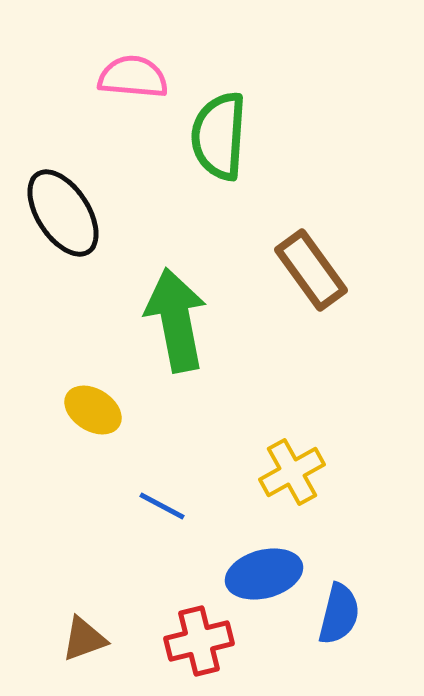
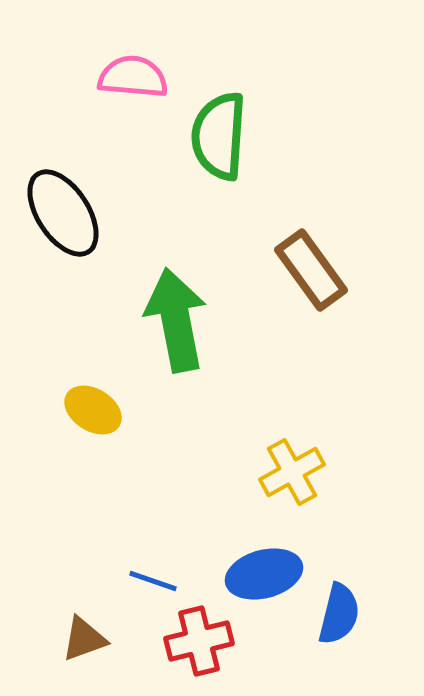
blue line: moved 9 px left, 75 px down; rotated 9 degrees counterclockwise
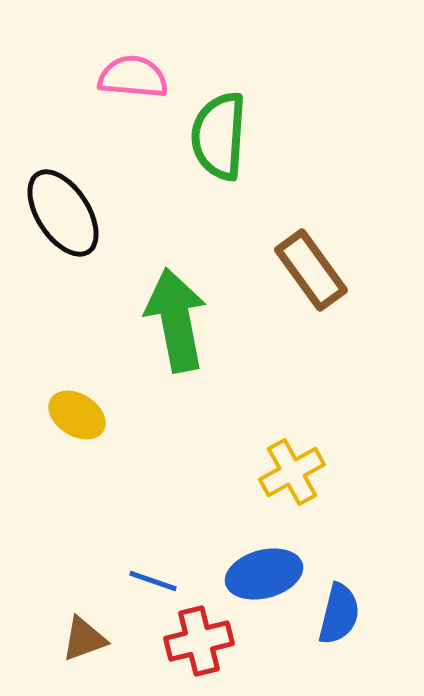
yellow ellipse: moved 16 px left, 5 px down
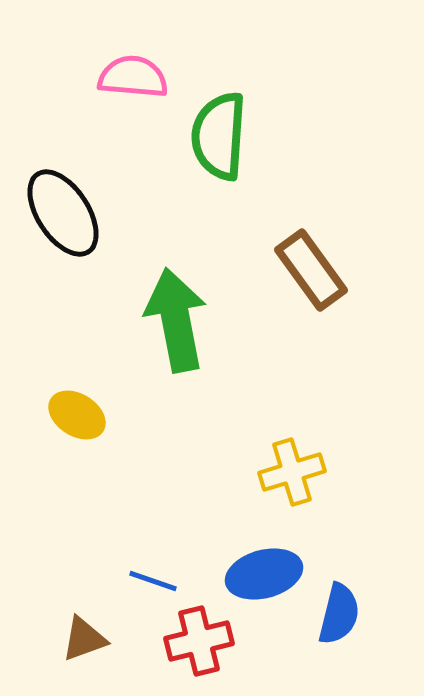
yellow cross: rotated 12 degrees clockwise
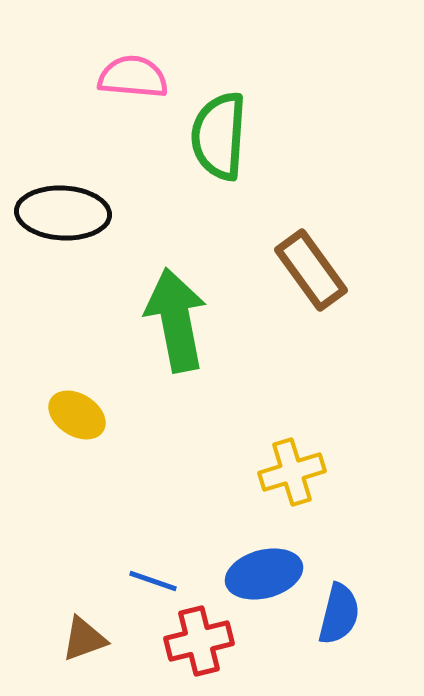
black ellipse: rotated 54 degrees counterclockwise
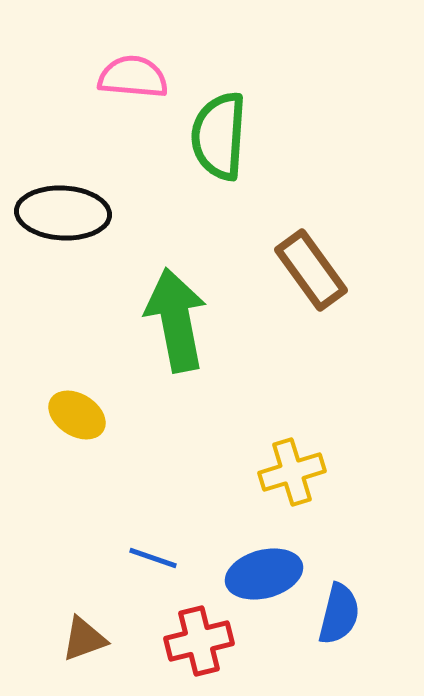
blue line: moved 23 px up
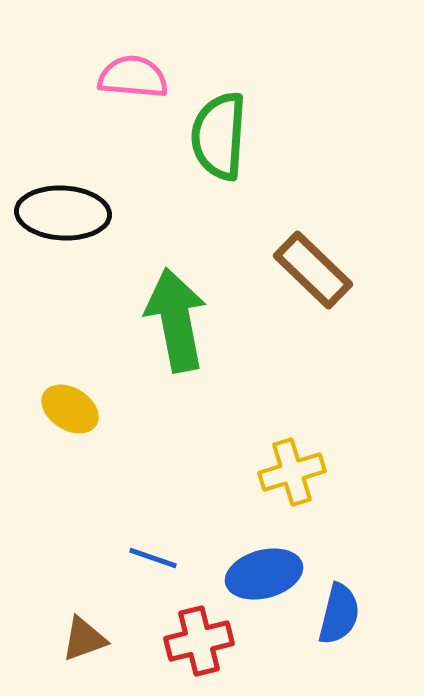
brown rectangle: moved 2 px right; rotated 10 degrees counterclockwise
yellow ellipse: moved 7 px left, 6 px up
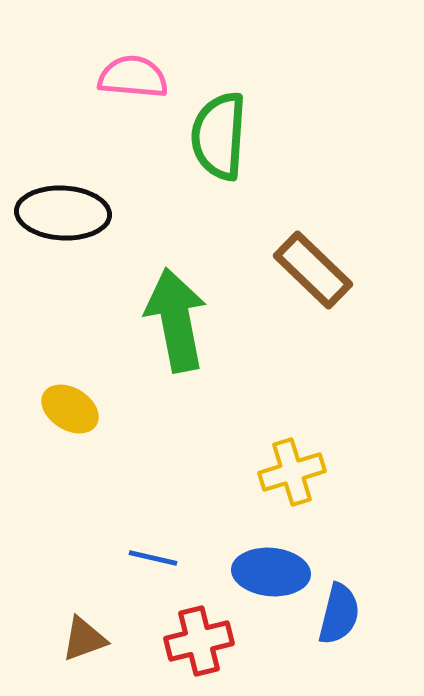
blue line: rotated 6 degrees counterclockwise
blue ellipse: moved 7 px right, 2 px up; rotated 20 degrees clockwise
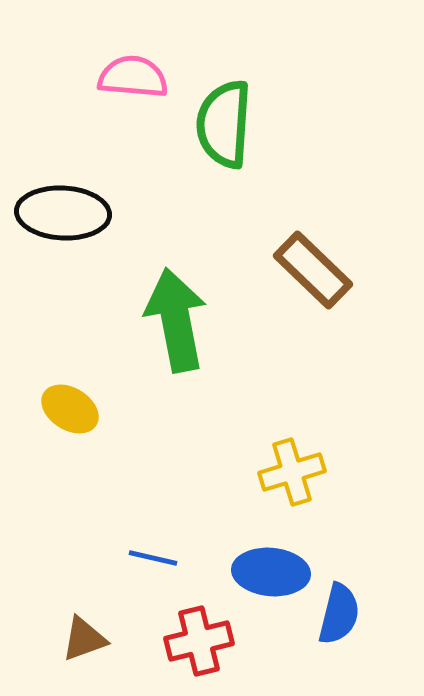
green semicircle: moved 5 px right, 12 px up
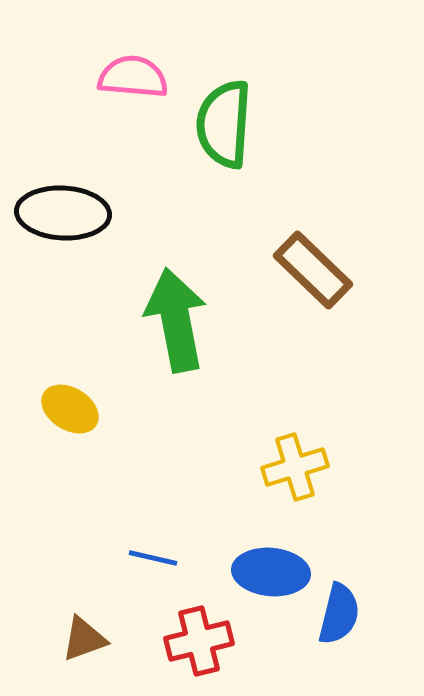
yellow cross: moved 3 px right, 5 px up
